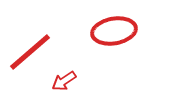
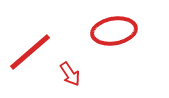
red arrow: moved 6 px right, 7 px up; rotated 90 degrees counterclockwise
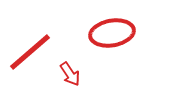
red ellipse: moved 2 px left, 2 px down
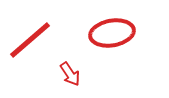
red line: moved 12 px up
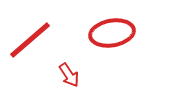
red arrow: moved 1 px left, 1 px down
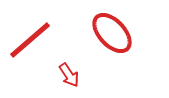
red ellipse: rotated 57 degrees clockwise
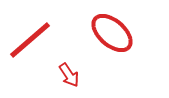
red ellipse: rotated 6 degrees counterclockwise
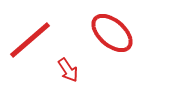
red arrow: moved 1 px left, 5 px up
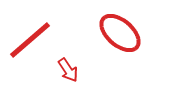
red ellipse: moved 8 px right
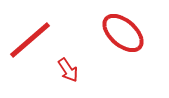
red ellipse: moved 3 px right
